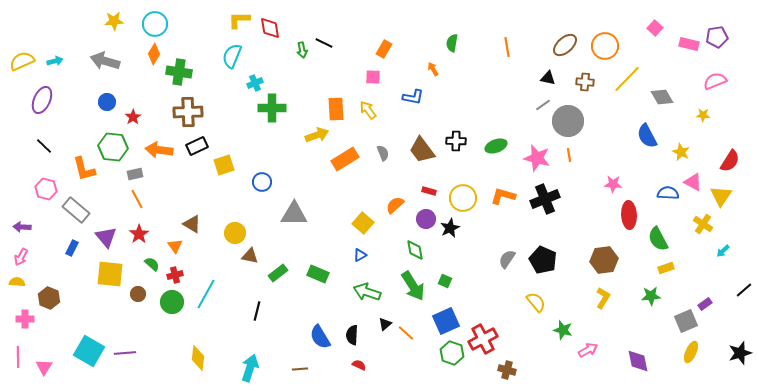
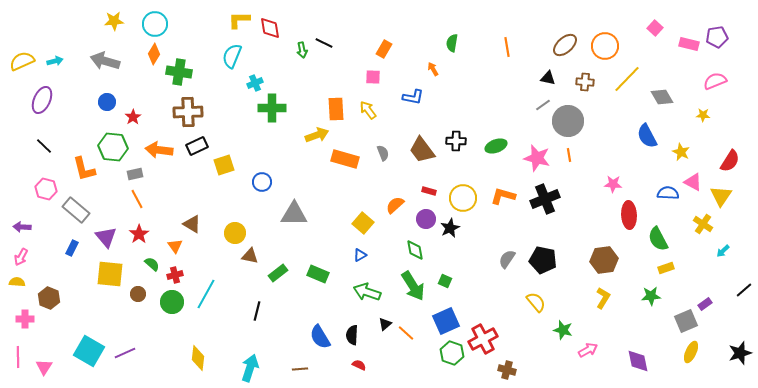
orange rectangle at (345, 159): rotated 48 degrees clockwise
black pentagon at (543, 260): rotated 12 degrees counterclockwise
purple line at (125, 353): rotated 20 degrees counterclockwise
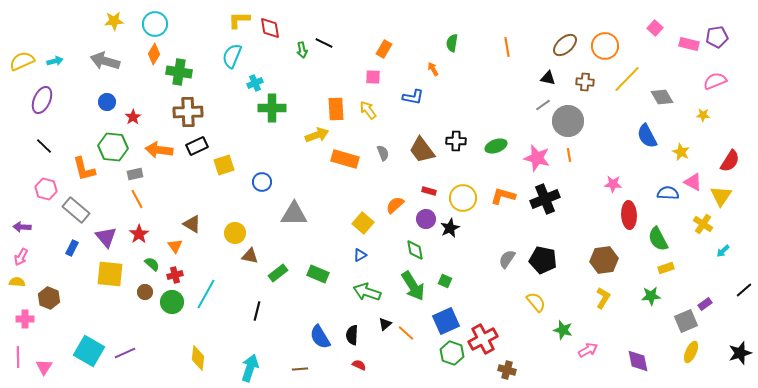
brown circle at (138, 294): moved 7 px right, 2 px up
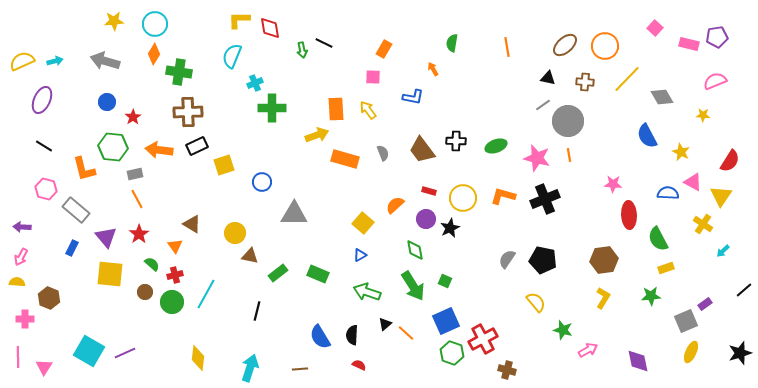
black line at (44, 146): rotated 12 degrees counterclockwise
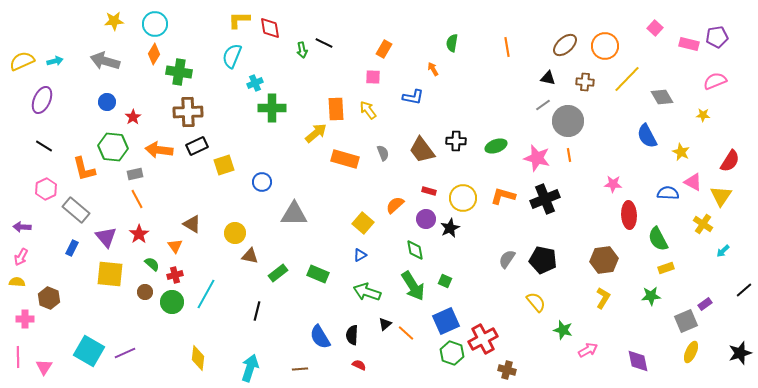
yellow arrow at (317, 135): moved 1 px left, 2 px up; rotated 20 degrees counterclockwise
pink hexagon at (46, 189): rotated 20 degrees clockwise
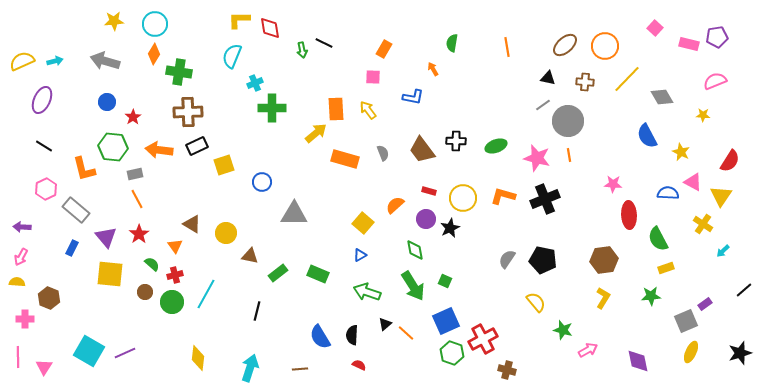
yellow circle at (235, 233): moved 9 px left
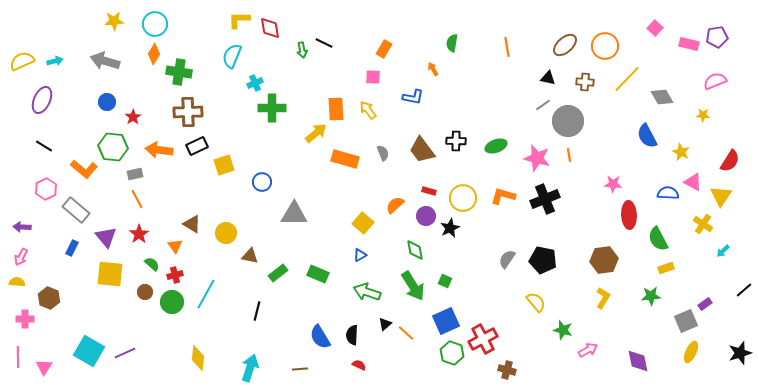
orange L-shape at (84, 169): rotated 36 degrees counterclockwise
purple circle at (426, 219): moved 3 px up
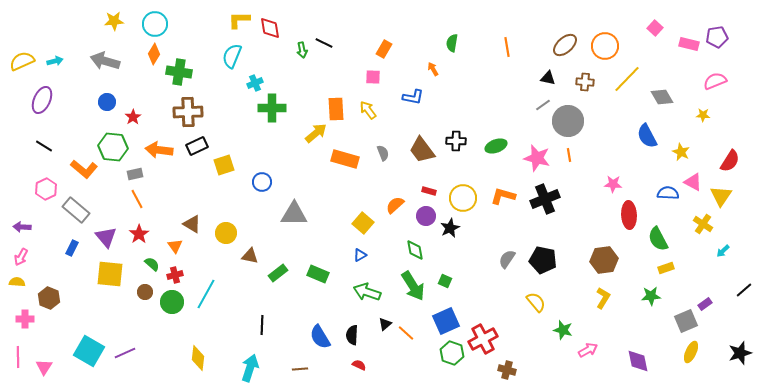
black line at (257, 311): moved 5 px right, 14 px down; rotated 12 degrees counterclockwise
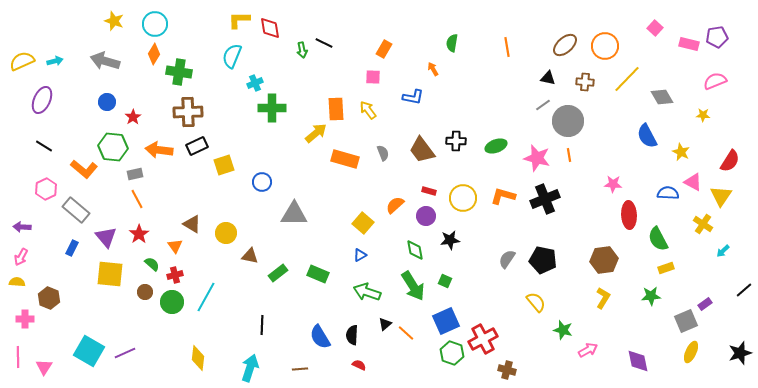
yellow star at (114, 21): rotated 24 degrees clockwise
black star at (450, 228): moved 12 px down; rotated 18 degrees clockwise
cyan line at (206, 294): moved 3 px down
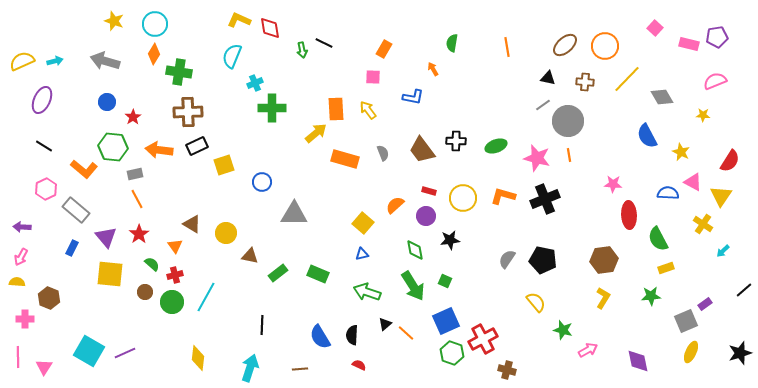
yellow L-shape at (239, 20): rotated 25 degrees clockwise
blue triangle at (360, 255): moved 2 px right, 1 px up; rotated 16 degrees clockwise
